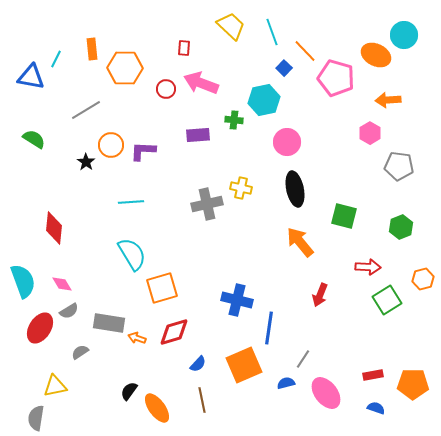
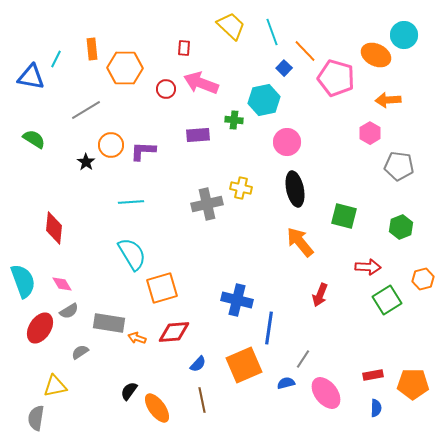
red diamond at (174, 332): rotated 12 degrees clockwise
blue semicircle at (376, 408): rotated 72 degrees clockwise
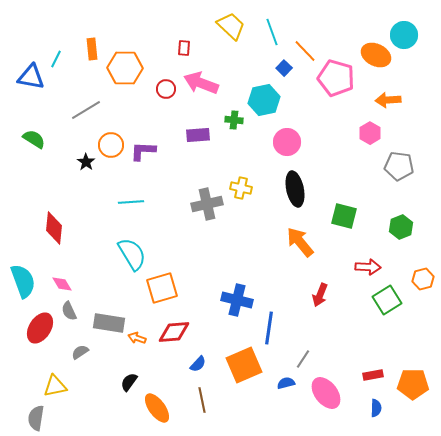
gray semicircle at (69, 311): rotated 96 degrees clockwise
black semicircle at (129, 391): moved 9 px up
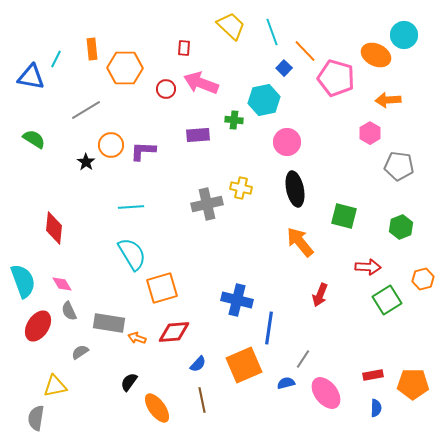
cyan line at (131, 202): moved 5 px down
red ellipse at (40, 328): moved 2 px left, 2 px up
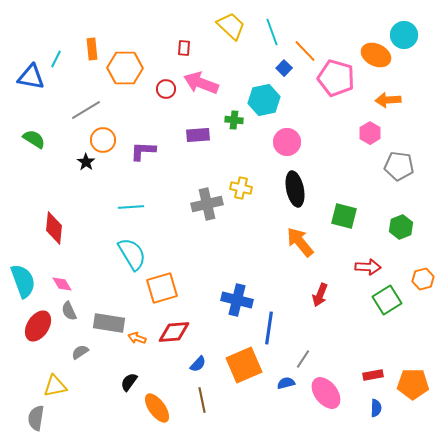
orange circle at (111, 145): moved 8 px left, 5 px up
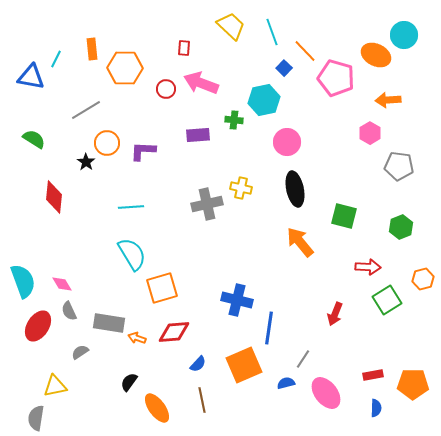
orange circle at (103, 140): moved 4 px right, 3 px down
red diamond at (54, 228): moved 31 px up
red arrow at (320, 295): moved 15 px right, 19 px down
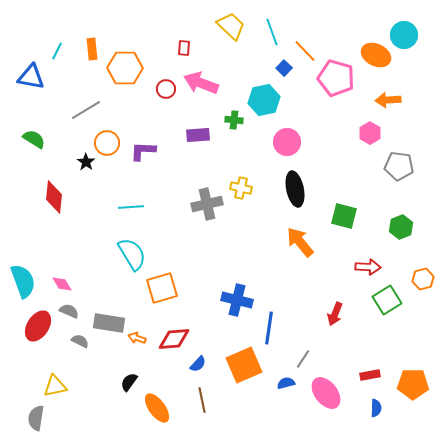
cyan line at (56, 59): moved 1 px right, 8 px up
gray semicircle at (69, 311): rotated 138 degrees clockwise
red diamond at (174, 332): moved 7 px down
gray semicircle at (80, 352): moved 11 px up; rotated 60 degrees clockwise
red rectangle at (373, 375): moved 3 px left
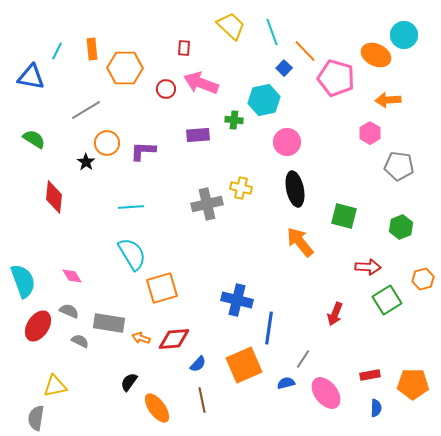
pink diamond at (62, 284): moved 10 px right, 8 px up
orange arrow at (137, 338): moved 4 px right
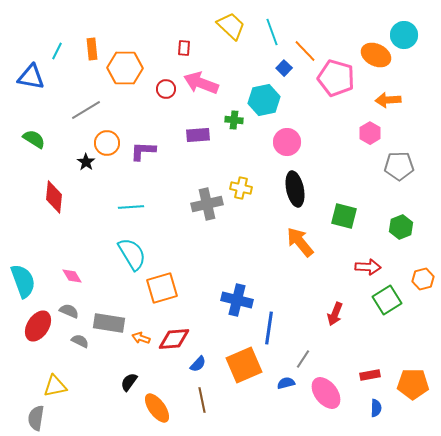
gray pentagon at (399, 166): rotated 8 degrees counterclockwise
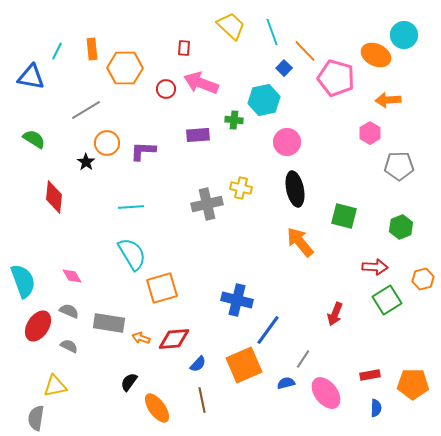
red arrow at (368, 267): moved 7 px right
blue line at (269, 328): moved 1 px left, 2 px down; rotated 28 degrees clockwise
gray semicircle at (80, 341): moved 11 px left, 5 px down
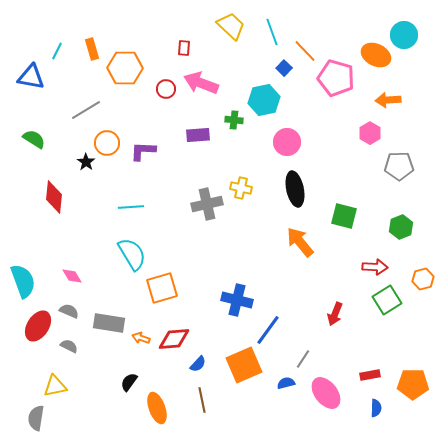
orange rectangle at (92, 49): rotated 10 degrees counterclockwise
orange ellipse at (157, 408): rotated 16 degrees clockwise
